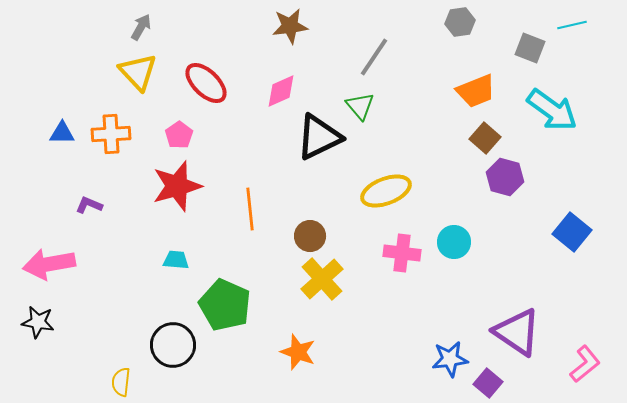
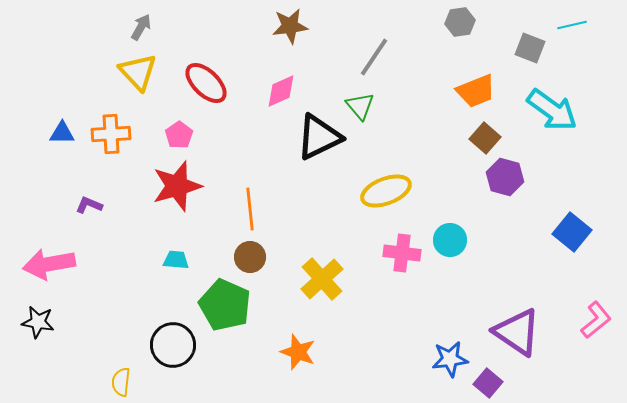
brown circle: moved 60 px left, 21 px down
cyan circle: moved 4 px left, 2 px up
pink L-shape: moved 11 px right, 44 px up
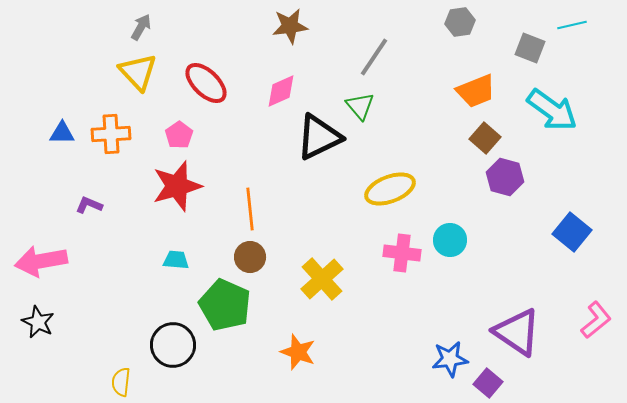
yellow ellipse: moved 4 px right, 2 px up
pink arrow: moved 8 px left, 3 px up
black star: rotated 16 degrees clockwise
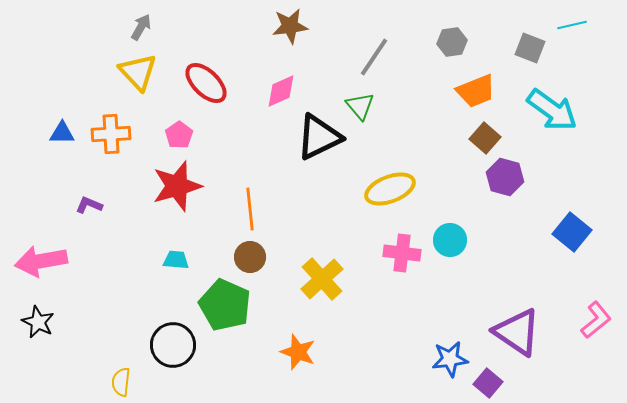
gray hexagon: moved 8 px left, 20 px down
